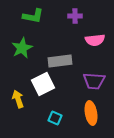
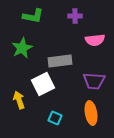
yellow arrow: moved 1 px right, 1 px down
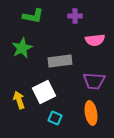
white square: moved 1 px right, 8 px down
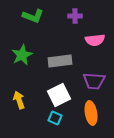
green L-shape: rotated 10 degrees clockwise
green star: moved 7 px down
white square: moved 15 px right, 3 px down
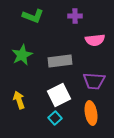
cyan square: rotated 24 degrees clockwise
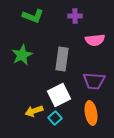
gray rectangle: moved 2 px right, 2 px up; rotated 75 degrees counterclockwise
yellow arrow: moved 15 px right, 11 px down; rotated 90 degrees counterclockwise
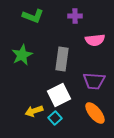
orange ellipse: moved 4 px right; rotated 30 degrees counterclockwise
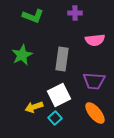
purple cross: moved 3 px up
yellow arrow: moved 4 px up
